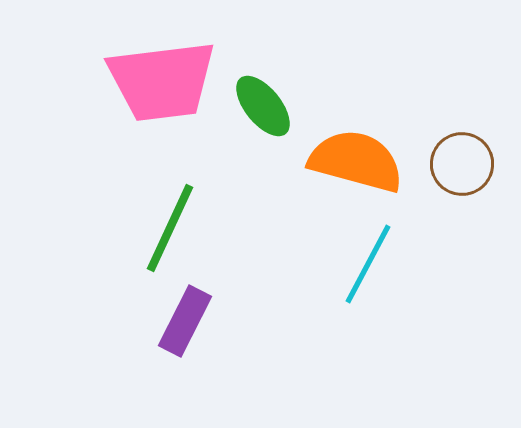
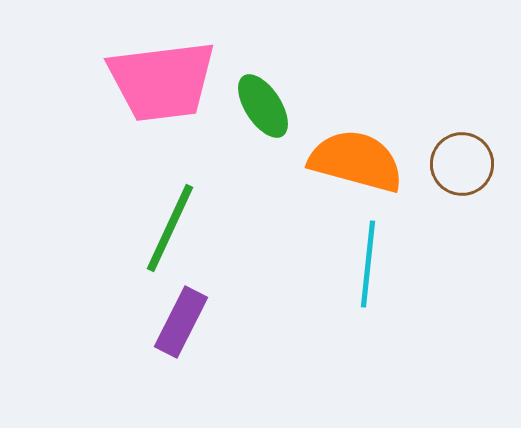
green ellipse: rotated 6 degrees clockwise
cyan line: rotated 22 degrees counterclockwise
purple rectangle: moved 4 px left, 1 px down
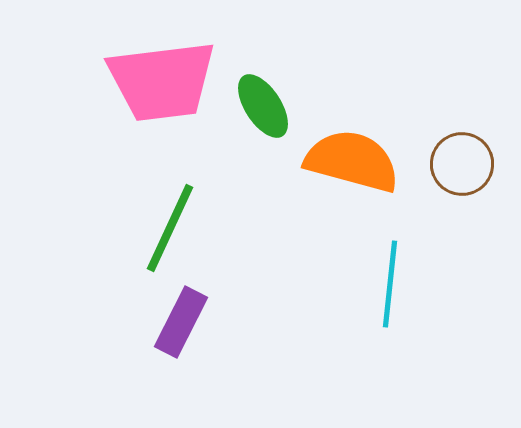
orange semicircle: moved 4 px left
cyan line: moved 22 px right, 20 px down
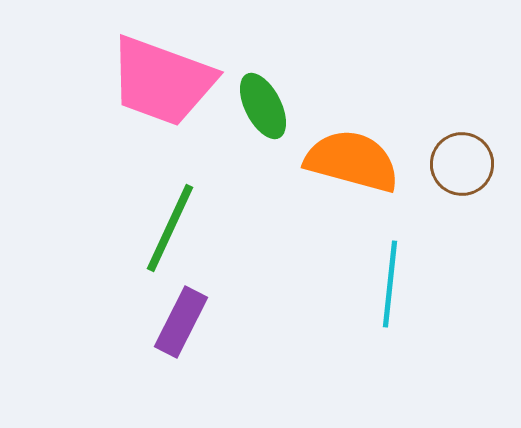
pink trapezoid: rotated 27 degrees clockwise
green ellipse: rotated 6 degrees clockwise
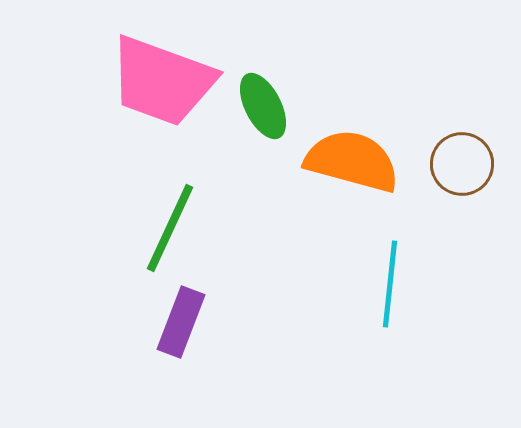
purple rectangle: rotated 6 degrees counterclockwise
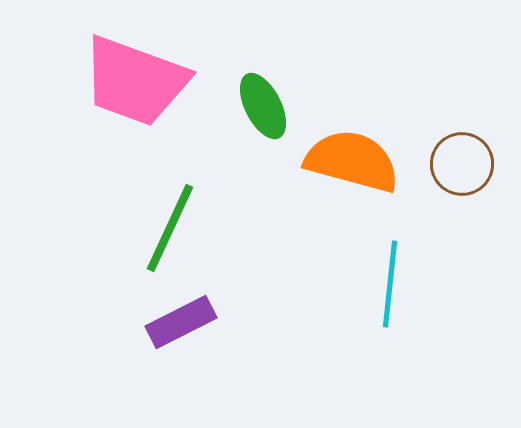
pink trapezoid: moved 27 px left
purple rectangle: rotated 42 degrees clockwise
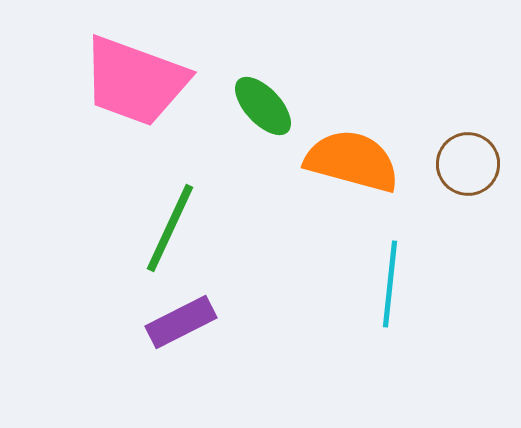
green ellipse: rotated 16 degrees counterclockwise
brown circle: moved 6 px right
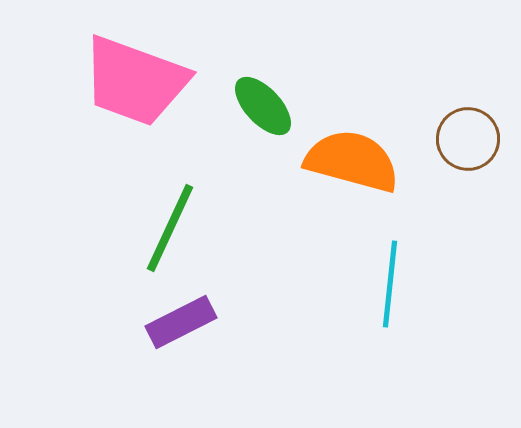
brown circle: moved 25 px up
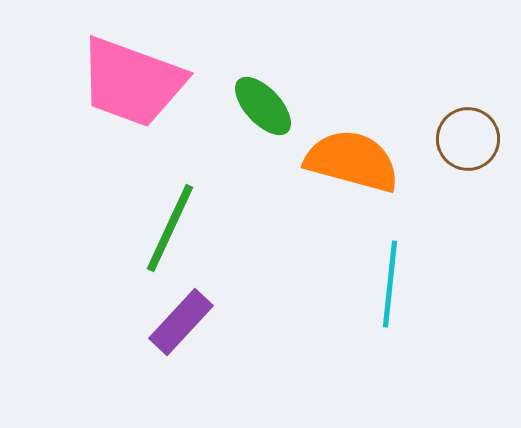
pink trapezoid: moved 3 px left, 1 px down
purple rectangle: rotated 20 degrees counterclockwise
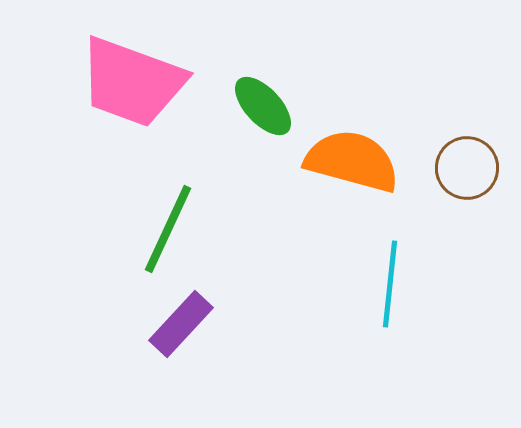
brown circle: moved 1 px left, 29 px down
green line: moved 2 px left, 1 px down
purple rectangle: moved 2 px down
